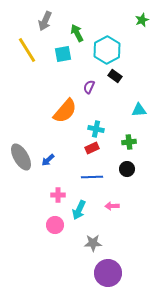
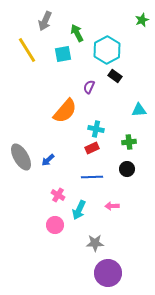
pink cross: rotated 32 degrees clockwise
gray star: moved 2 px right
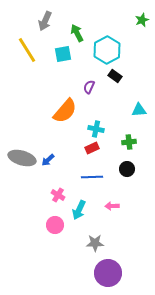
gray ellipse: moved 1 px right, 1 px down; rotated 44 degrees counterclockwise
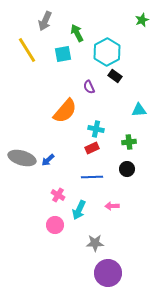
cyan hexagon: moved 2 px down
purple semicircle: rotated 48 degrees counterclockwise
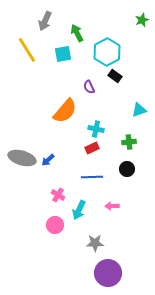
cyan triangle: rotated 14 degrees counterclockwise
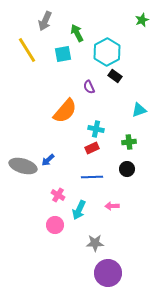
gray ellipse: moved 1 px right, 8 px down
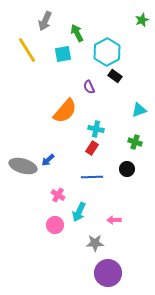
green cross: moved 6 px right; rotated 24 degrees clockwise
red rectangle: rotated 32 degrees counterclockwise
pink arrow: moved 2 px right, 14 px down
cyan arrow: moved 2 px down
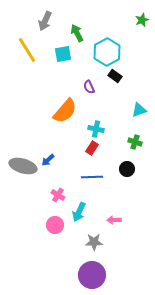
gray star: moved 1 px left, 1 px up
purple circle: moved 16 px left, 2 px down
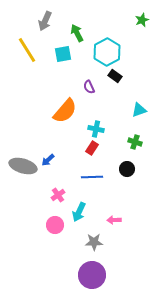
pink cross: rotated 24 degrees clockwise
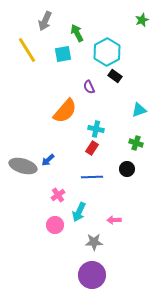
green cross: moved 1 px right, 1 px down
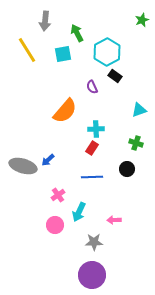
gray arrow: rotated 18 degrees counterclockwise
purple semicircle: moved 3 px right
cyan cross: rotated 14 degrees counterclockwise
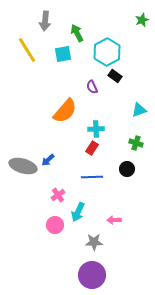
cyan arrow: moved 1 px left
